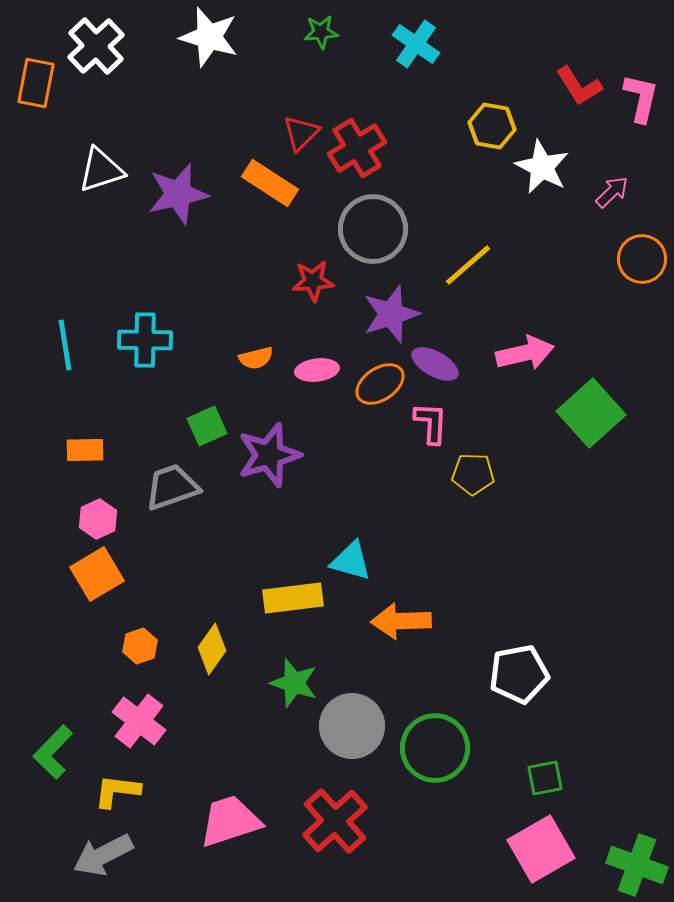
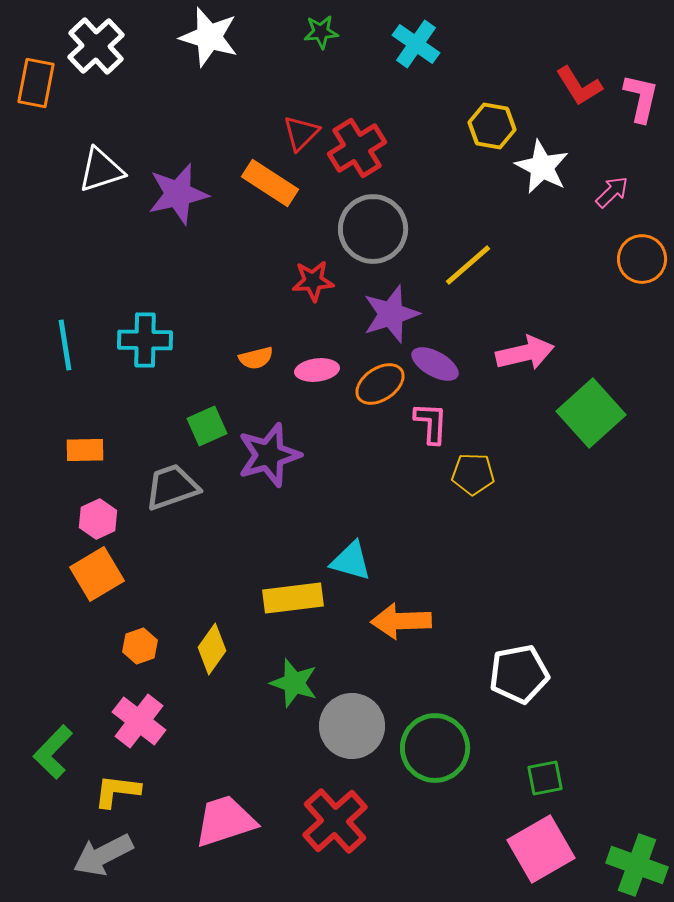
pink trapezoid at (230, 821): moved 5 px left
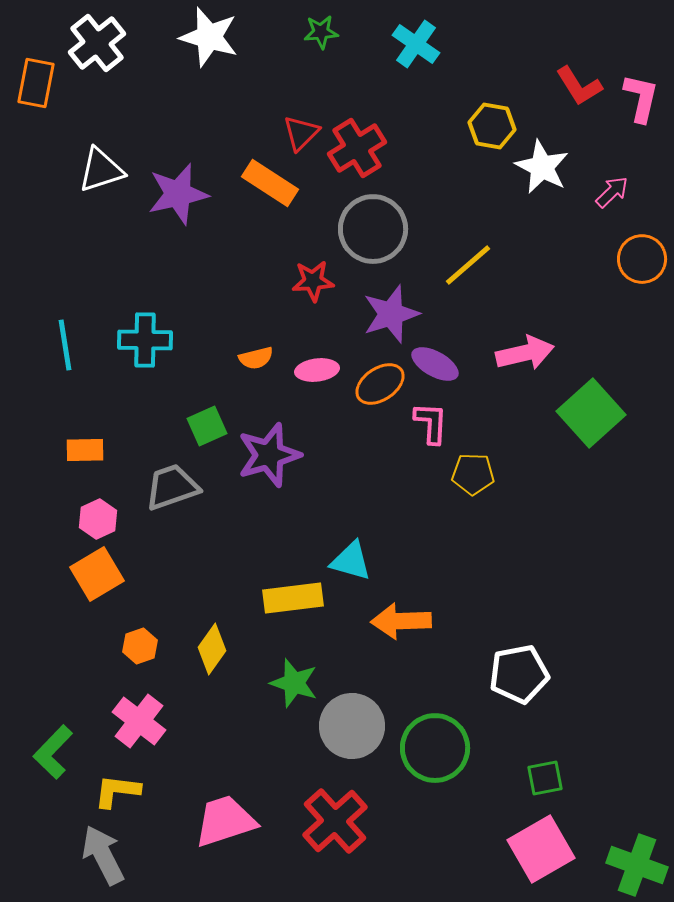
white cross at (96, 46): moved 1 px right, 3 px up; rotated 4 degrees clockwise
gray arrow at (103, 855): rotated 90 degrees clockwise
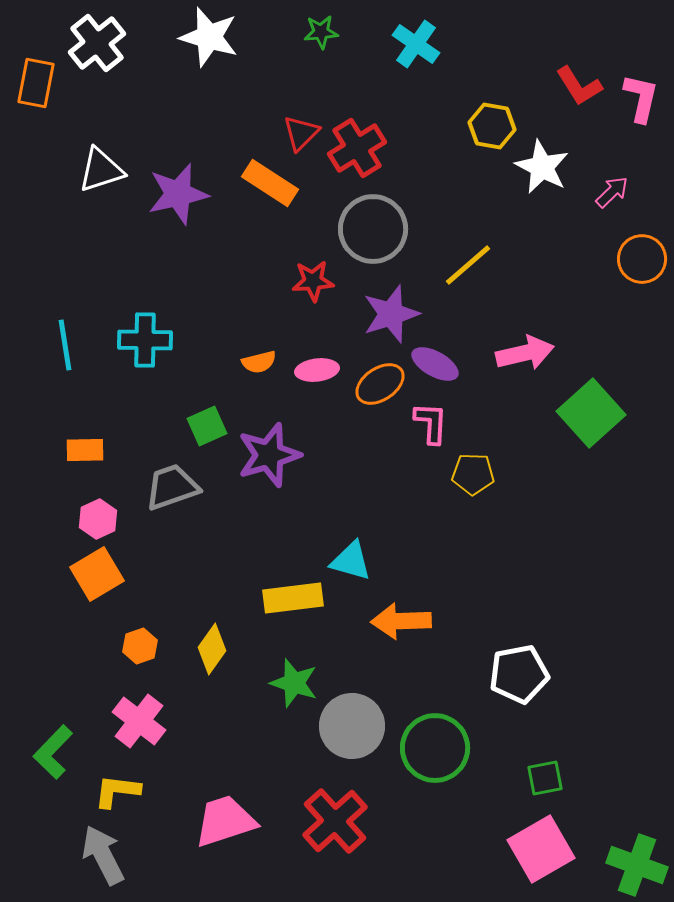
orange semicircle at (256, 358): moved 3 px right, 4 px down
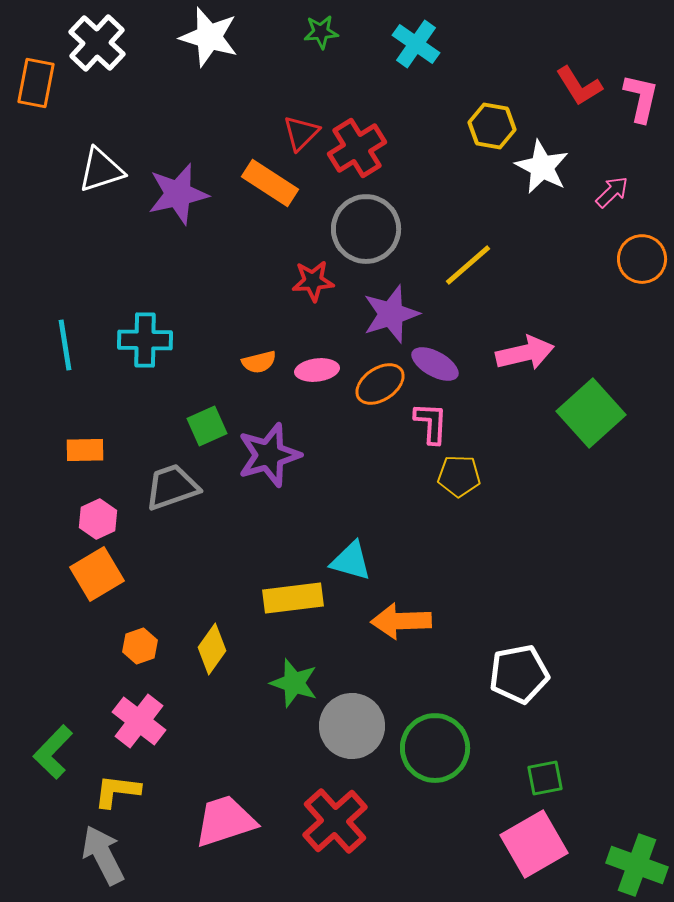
white cross at (97, 43): rotated 8 degrees counterclockwise
gray circle at (373, 229): moved 7 px left
yellow pentagon at (473, 474): moved 14 px left, 2 px down
pink square at (541, 849): moved 7 px left, 5 px up
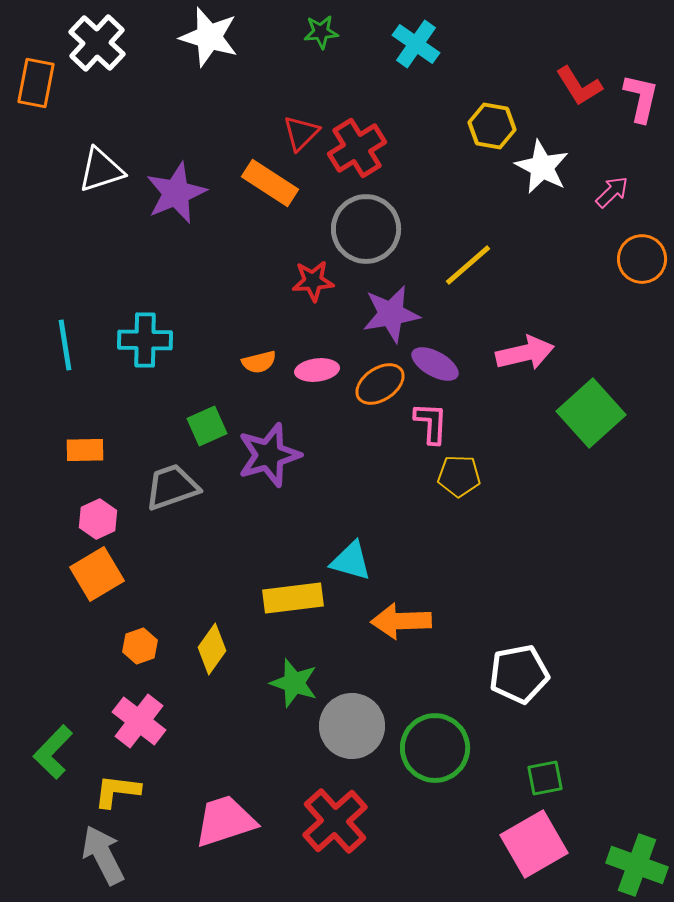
purple star at (178, 194): moved 2 px left, 1 px up; rotated 10 degrees counterclockwise
purple star at (391, 314): rotated 8 degrees clockwise
